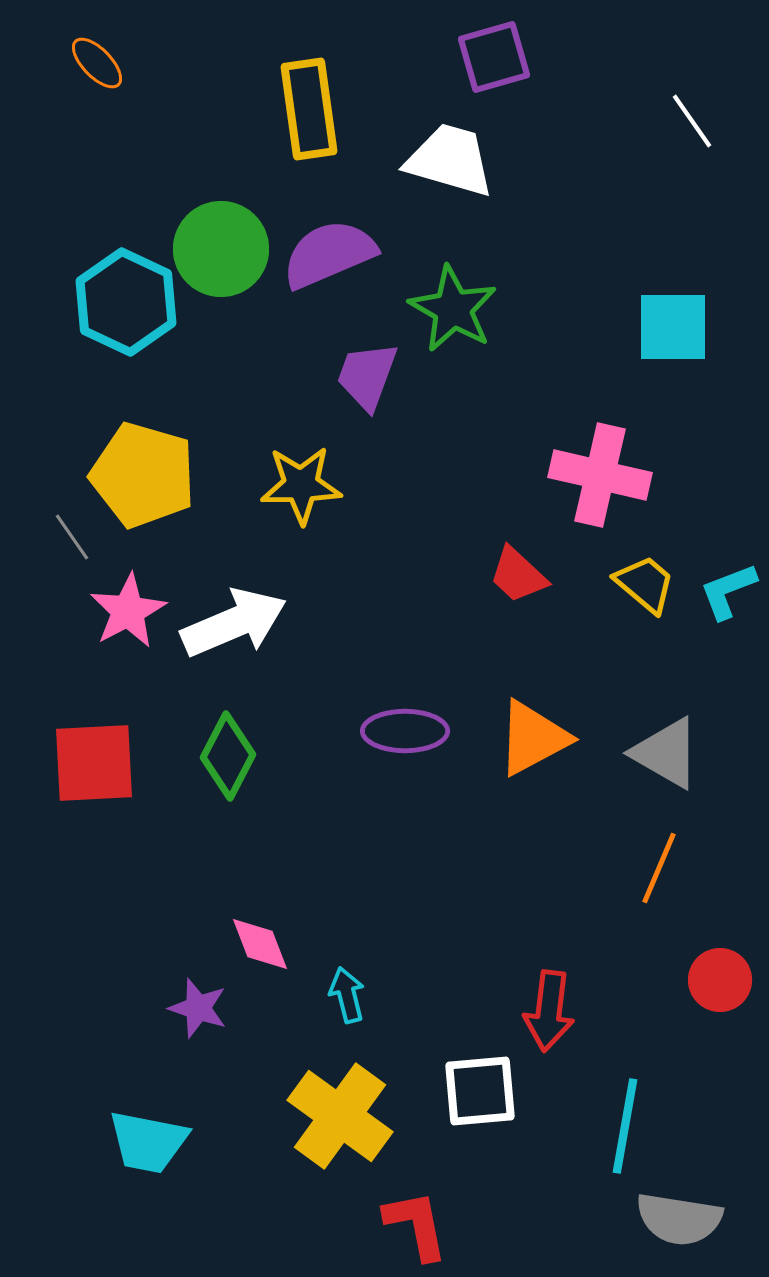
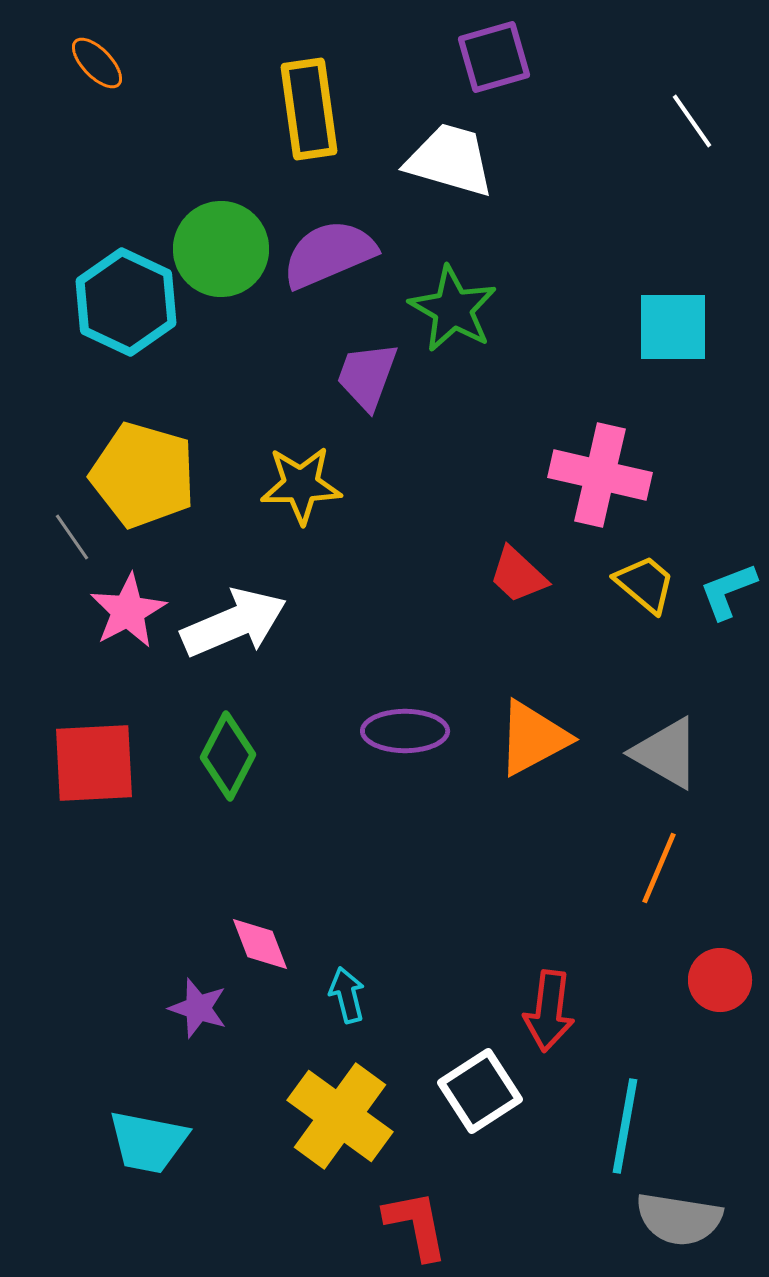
white square: rotated 28 degrees counterclockwise
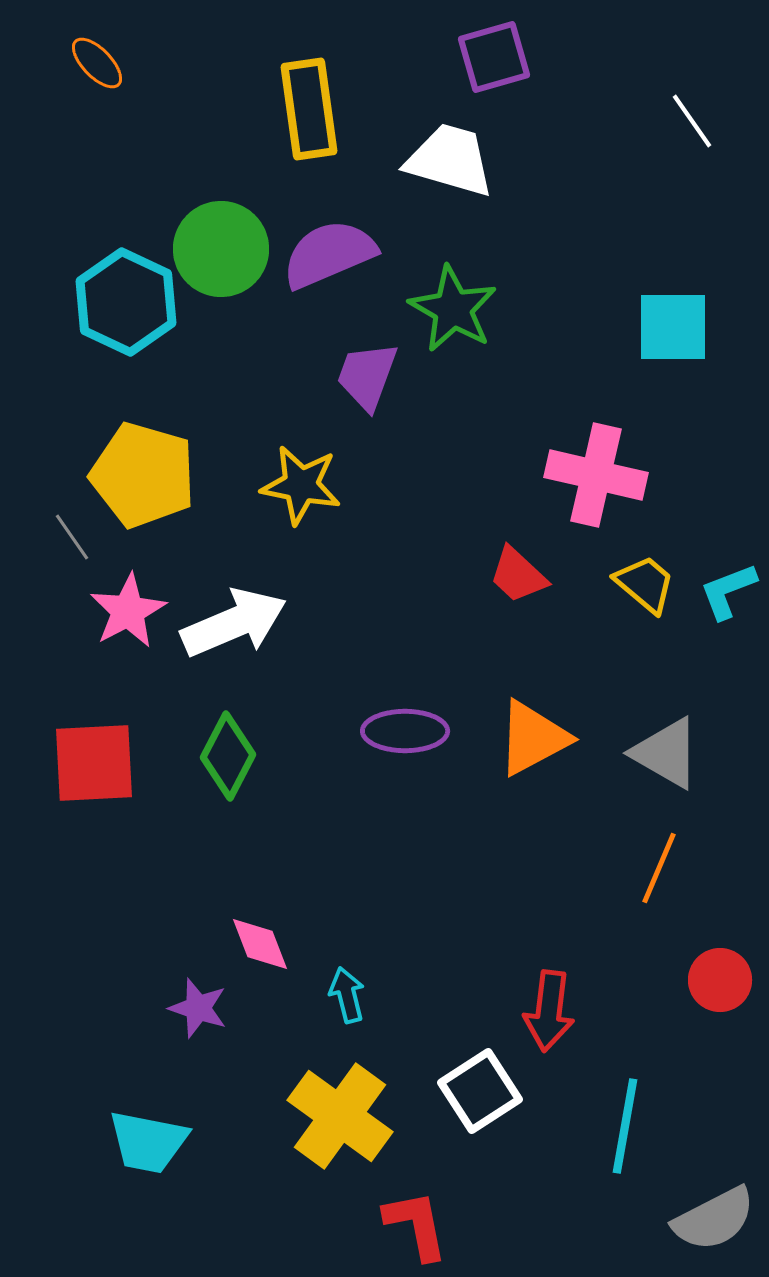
pink cross: moved 4 px left
yellow star: rotated 12 degrees clockwise
gray semicircle: moved 35 px right; rotated 36 degrees counterclockwise
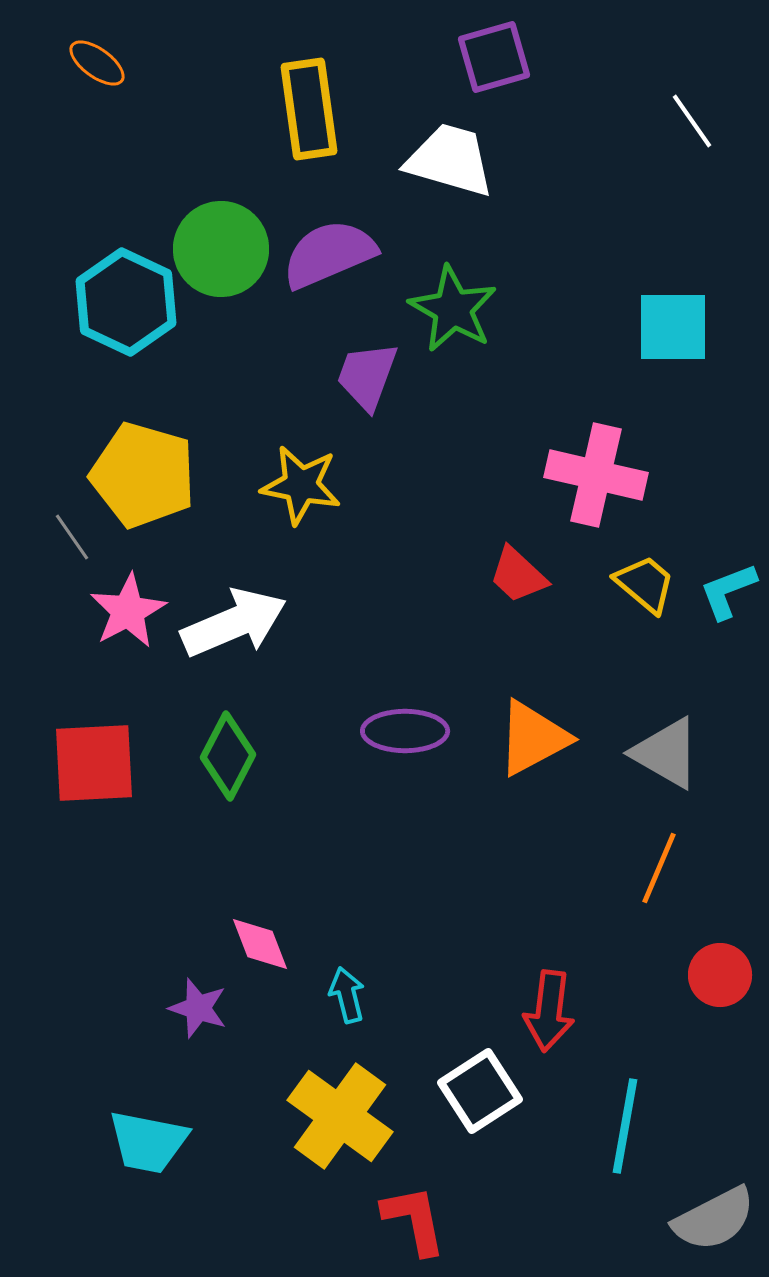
orange ellipse: rotated 10 degrees counterclockwise
red circle: moved 5 px up
red L-shape: moved 2 px left, 5 px up
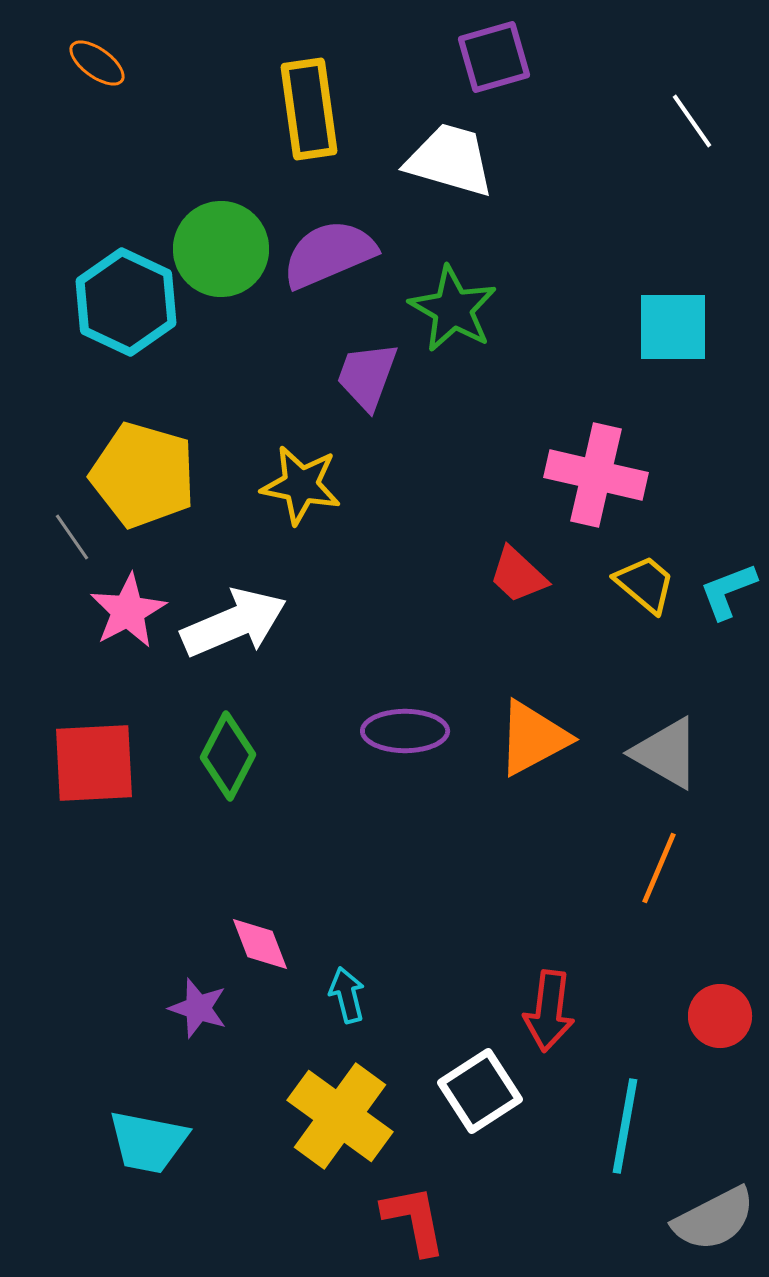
red circle: moved 41 px down
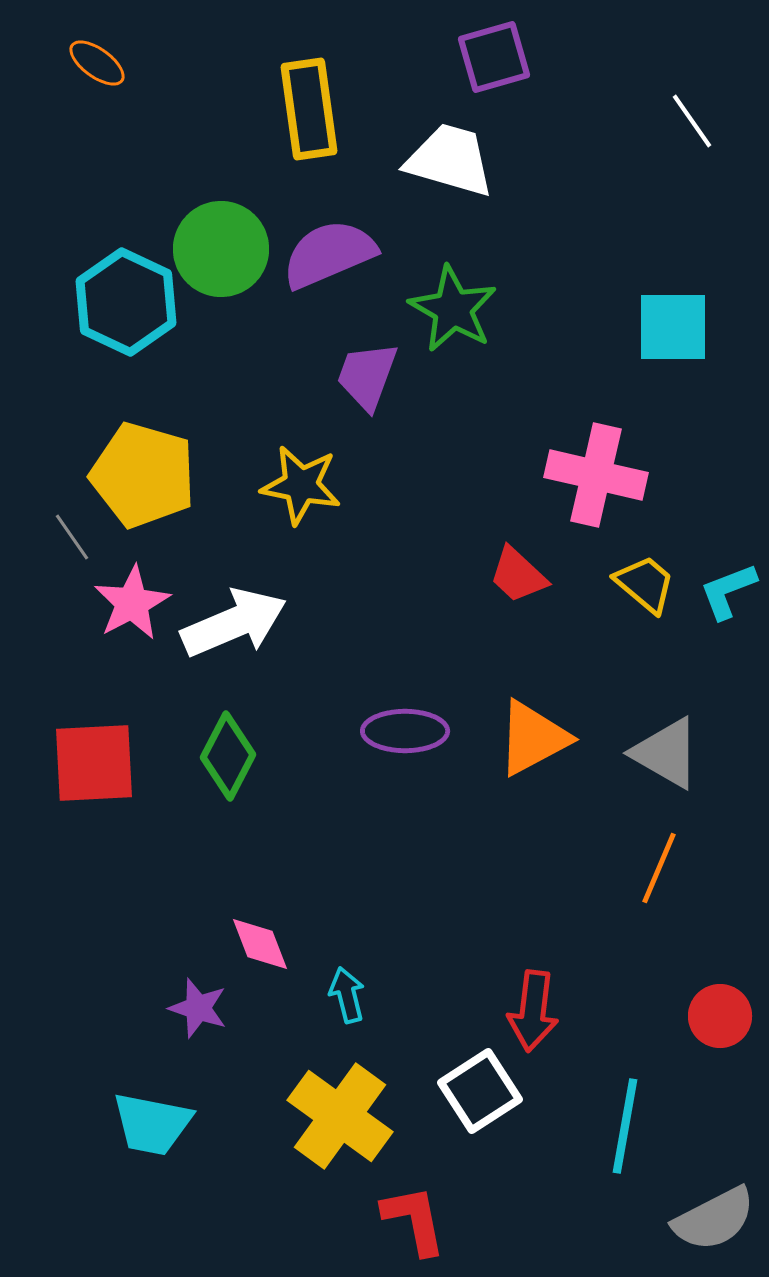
pink star: moved 4 px right, 8 px up
red arrow: moved 16 px left
cyan trapezoid: moved 4 px right, 18 px up
